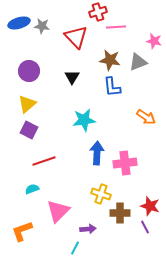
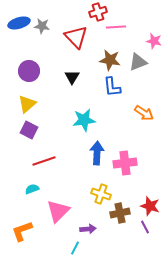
orange arrow: moved 2 px left, 4 px up
brown cross: rotated 12 degrees counterclockwise
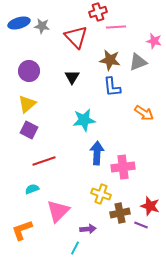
pink cross: moved 2 px left, 4 px down
purple line: moved 4 px left, 2 px up; rotated 40 degrees counterclockwise
orange L-shape: moved 1 px up
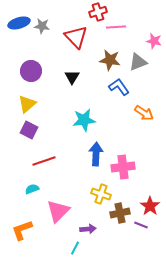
purple circle: moved 2 px right
blue L-shape: moved 7 px right; rotated 150 degrees clockwise
blue arrow: moved 1 px left, 1 px down
red star: rotated 18 degrees clockwise
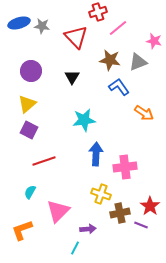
pink line: moved 2 px right, 1 px down; rotated 36 degrees counterclockwise
pink cross: moved 2 px right
cyan semicircle: moved 2 px left, 3 px down; rotated 40 degrees counterclockwise
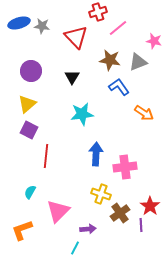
cyan star: moved 2 px left, 6 px up
red line: moved 2 px right, 5 px up; rotated 65 degrees counterclockwise
brown cross: rotated 24 degrees counterclockwise
purple line: rotated 64 degrees clockwise
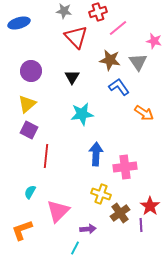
gray star: moved 22 px right, 15 px up
gray triangle: rotated 42 degrees counterclockwise
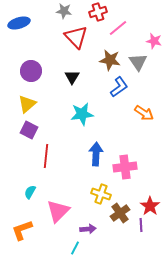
blue L-shape: rotated 90 degrees clockwise
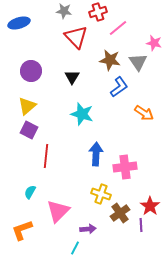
pink star: moved 2 px down
yellow triangle: moved 2 px down
cyan star: rotated 25 degrees clockwise
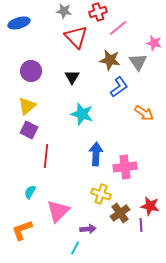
red star: rotated 24 degrees counterclockwise
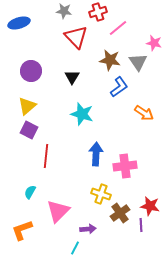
pink cross: moved 1 px up
